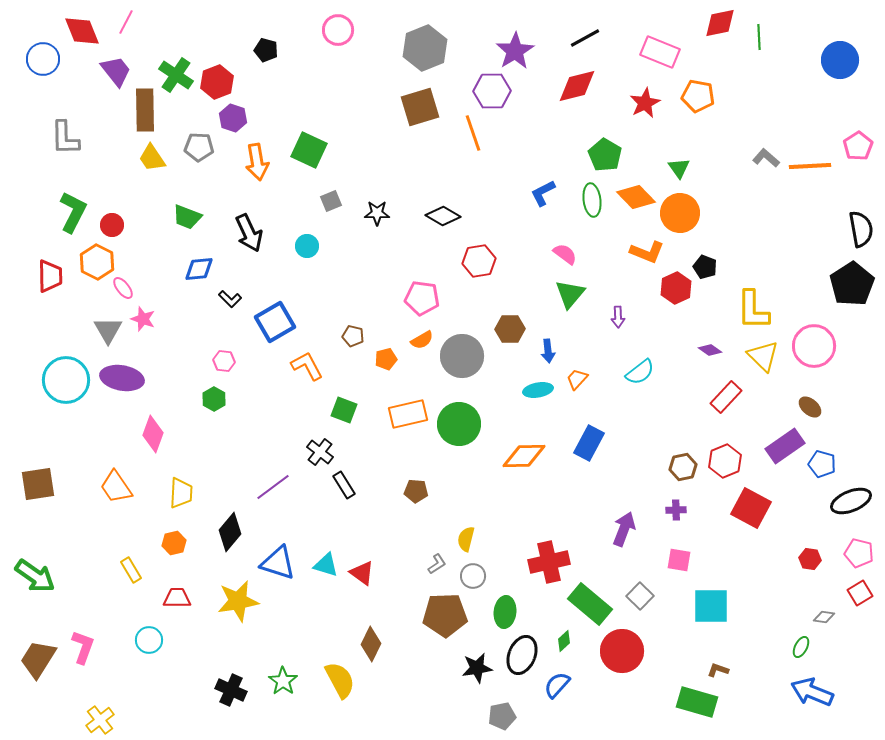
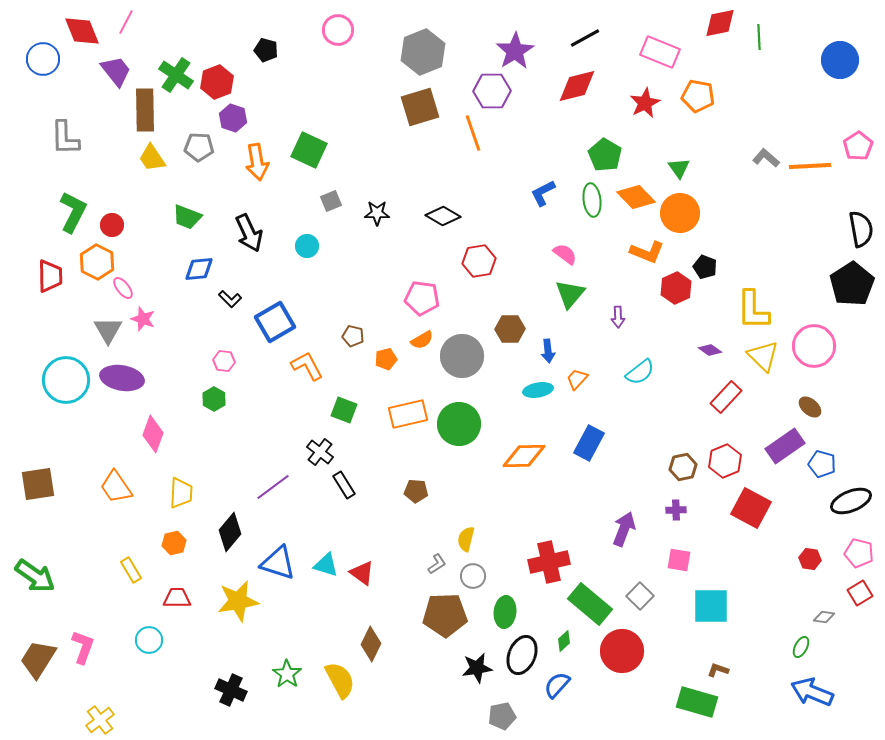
gray hexagon at (425, 48): moved 2 px left, 4 px down
green star at (283, 681): moved 4 px right, 7 px up
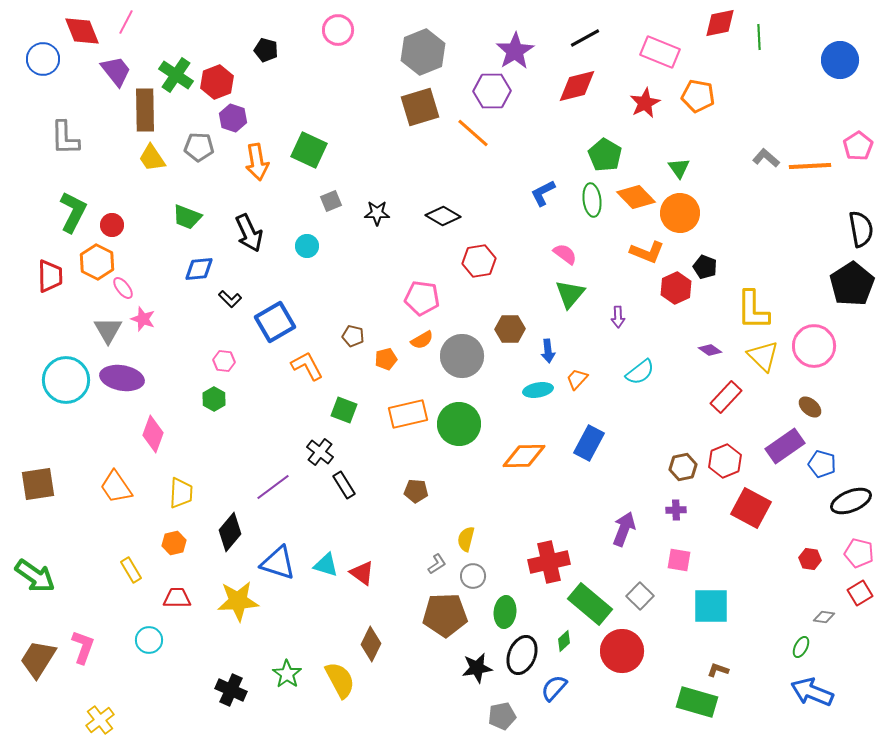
orange line at (473, 133): rotated 30 degrees counterclockwise
yellow star at (238, 601): rotated 6 degrees clockwise
blue semicircle at (557, 685): moved 3 px left, 3 px down
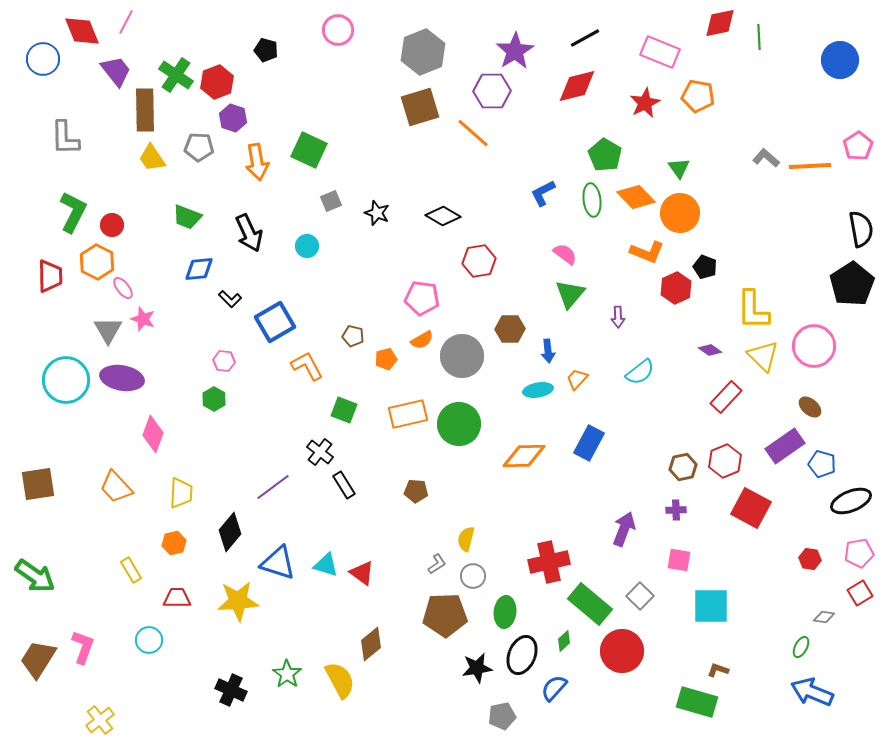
black star at (377, 213): rotated 20 degrees clockwise
orange trapezoid at (116, 487): rotated 9 degrees counterclockwise
pink pentagon at (859, 553): rotated 24 degrees counterclockwise
brown diamond at (371, 644): rotated 24 degrees clockwise
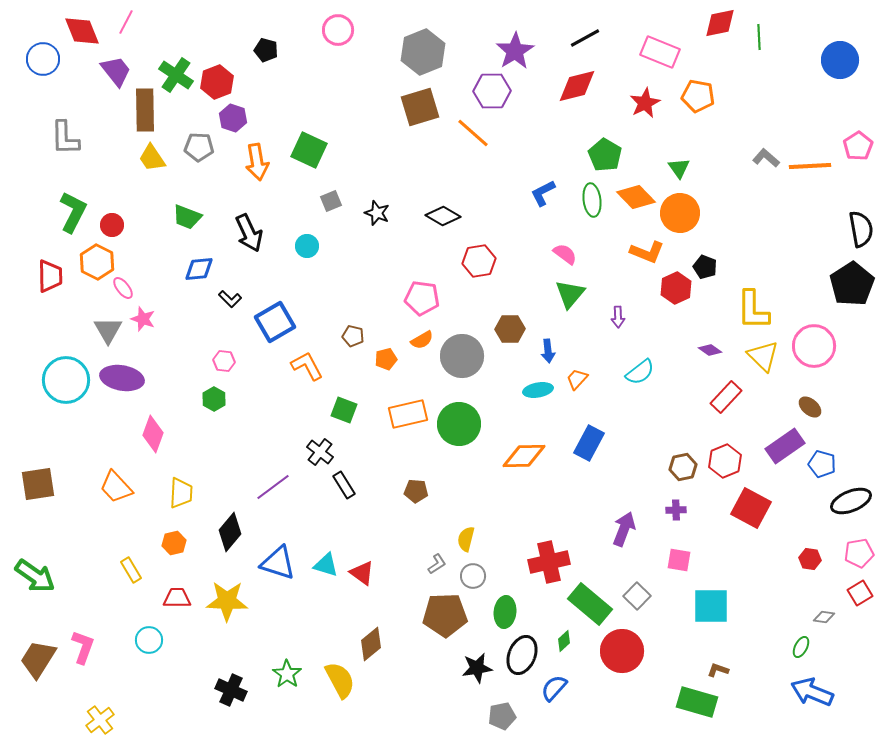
gray square at (640, 596): moved 3 px left
yellow star at (238, 601): moved 11 px left; rotated 6 degrees clockwise
